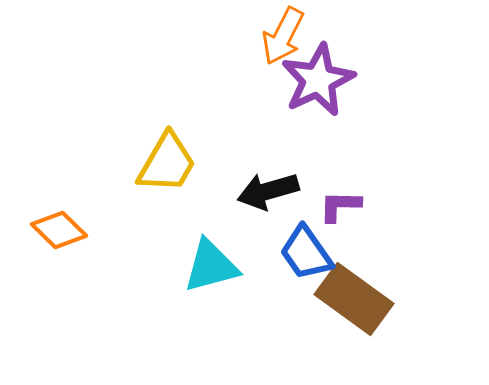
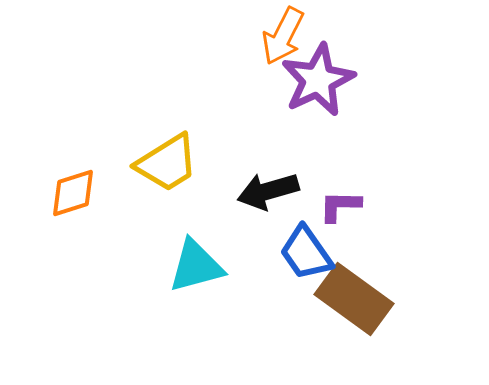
yellow trapezoid: rotated 28 degrees clockwise
orange diamond: moved 14 px right, 37 px up; rotated 62 degrees counterclockwise
cyan triangle: moved 15 px left
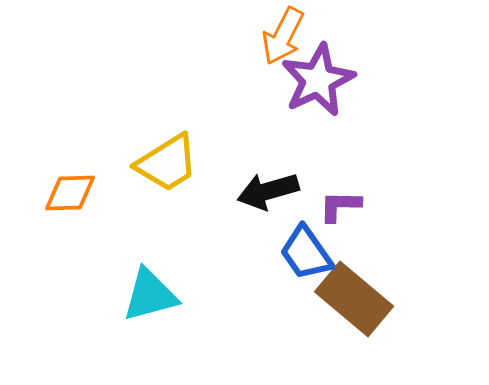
orange diamond: moved 3 px left; rotated 16 degrees clockwise
cyan triangle: moved 46 px left, 29 px down
brown rectangle: rotated 4 degrees clockwise
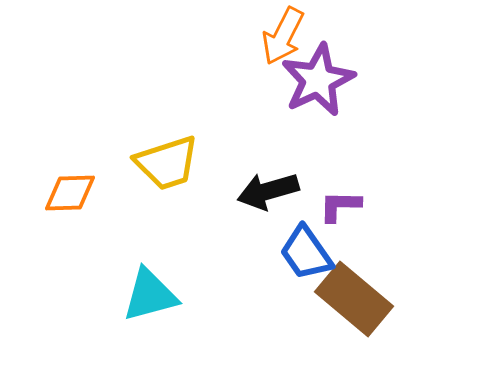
yellow trapezoid: rotated 14 degrees clockwise
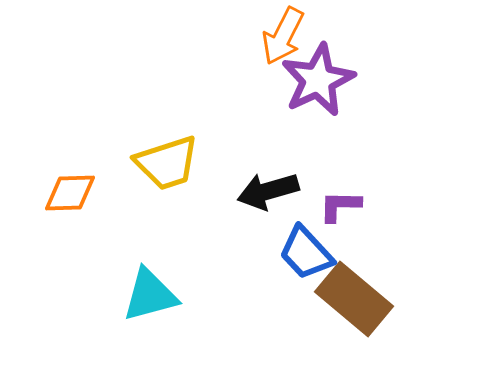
blue trapezoid: rotated 8 degrees counterclockwise
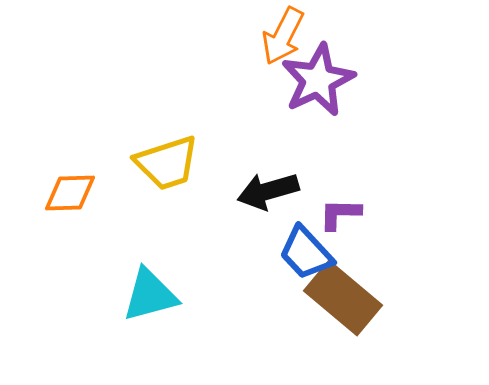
purple L-shape: moved 8 px down
brown rectangle: moved 11 px left, 1 px up
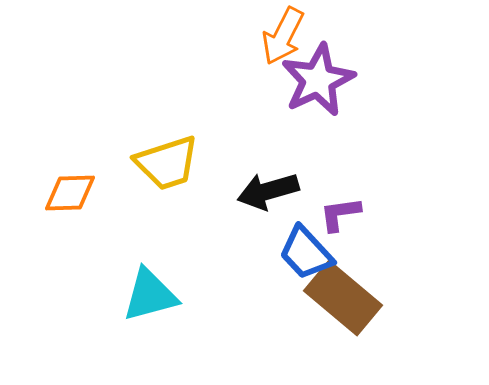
purple L-shape: rotated 9 degrees counterclockwise
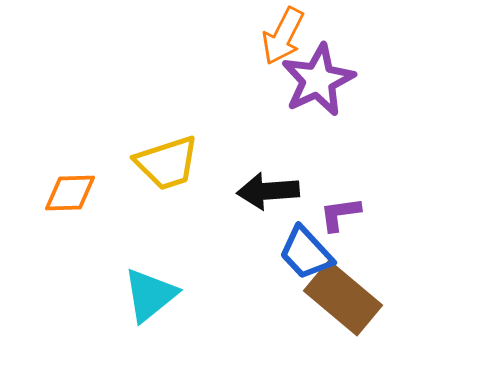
black arrow: rotated 12 degrees clockwise
cyan triangle: rotated 24 degrees counterclockwise
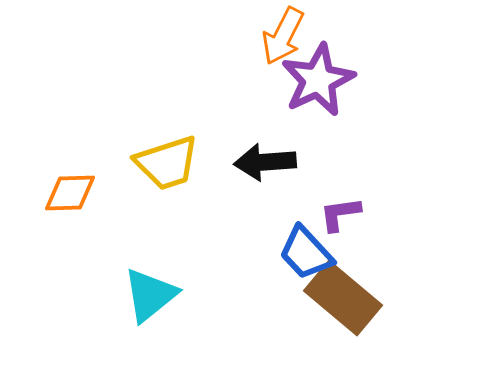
black arrow: moved 3 px left, 29 px up
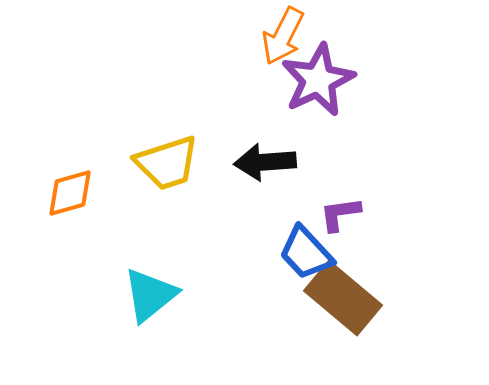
orange diamond: rotated 14 degrees counterclockwise
